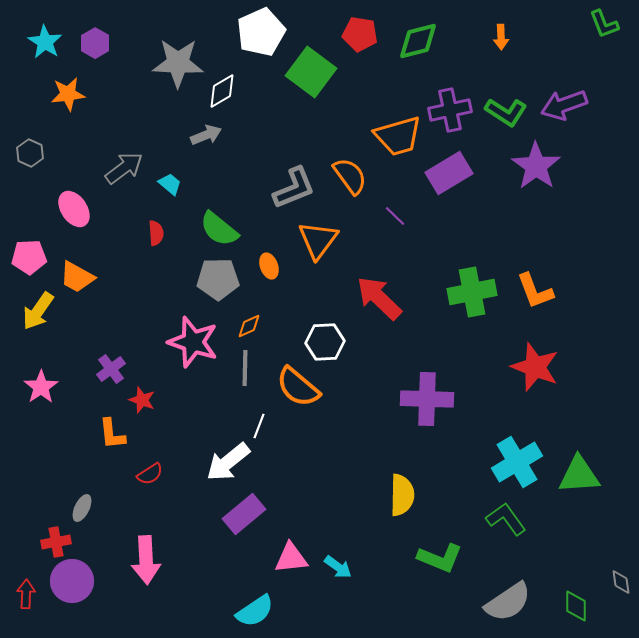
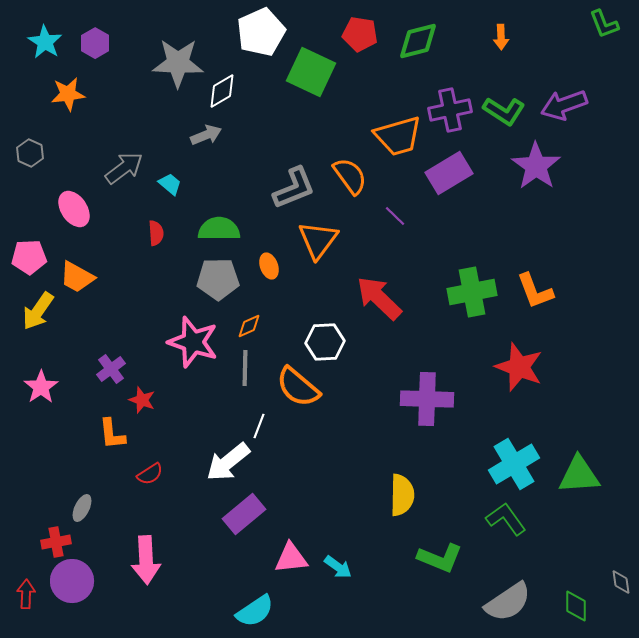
green square at (311, 72): rotated 12 degrees counterclockwise
green L-shape at (506, 112): moved 2 px left, 1 px up
green semicircle at (219, 229): rotated 141 degrees clockwise
red star at (535, 367): moved 16 px left
cyan cross at (517, 462): moved 3 px left, 2 px down
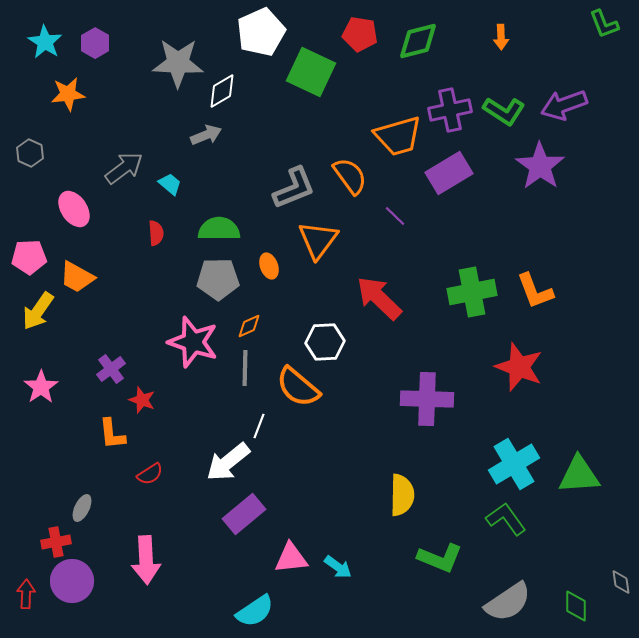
purple star at (536, 166): moved 4 px right
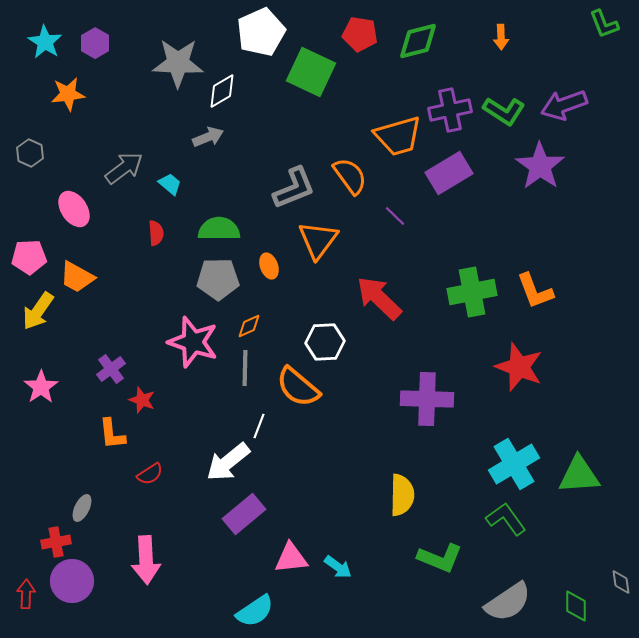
gray arrow at (206, 135): moved 2 px right, 2 px down
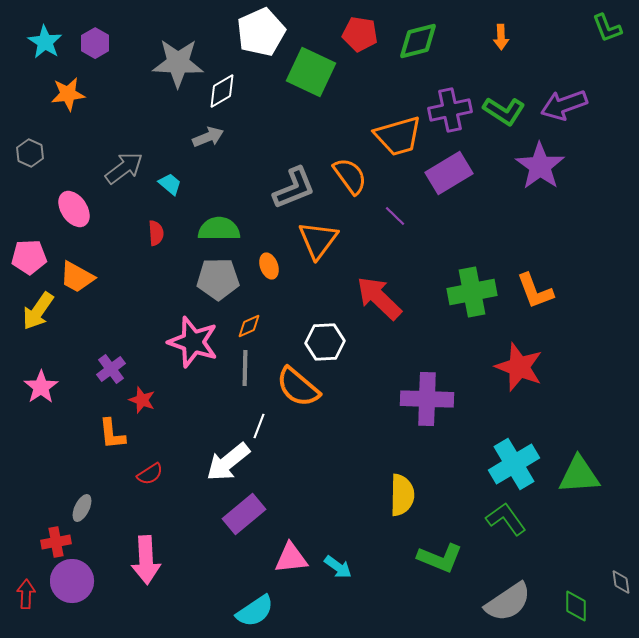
green L-shape at (604, 24): moved 3 px right, 4 px down
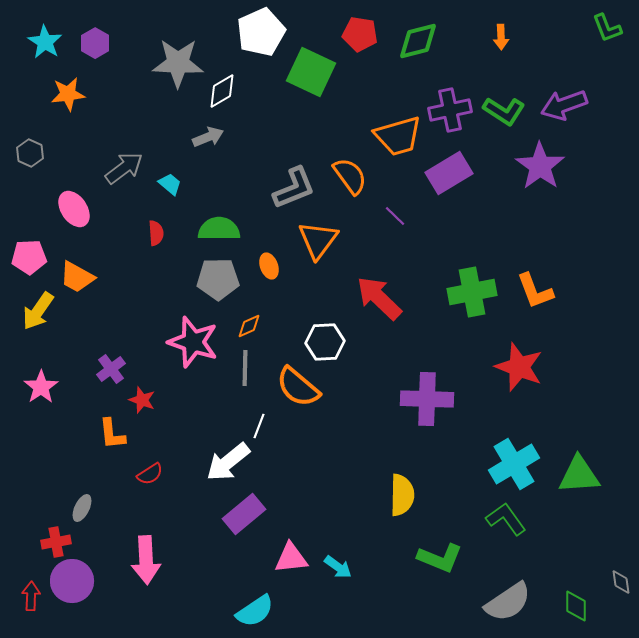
red arrow at (26, 594): moved 5 px right, 2 px down
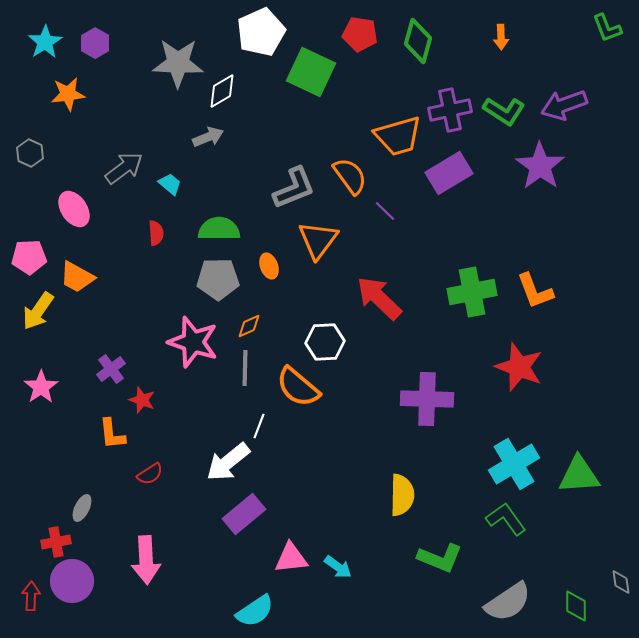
green diamond at (418, 41): rotated 60 degrees counterclockwise
cyan star at (45, 42): rotated 8 degrees clockwise
purple line at (395, 216): moved 10 px left, 5 px up
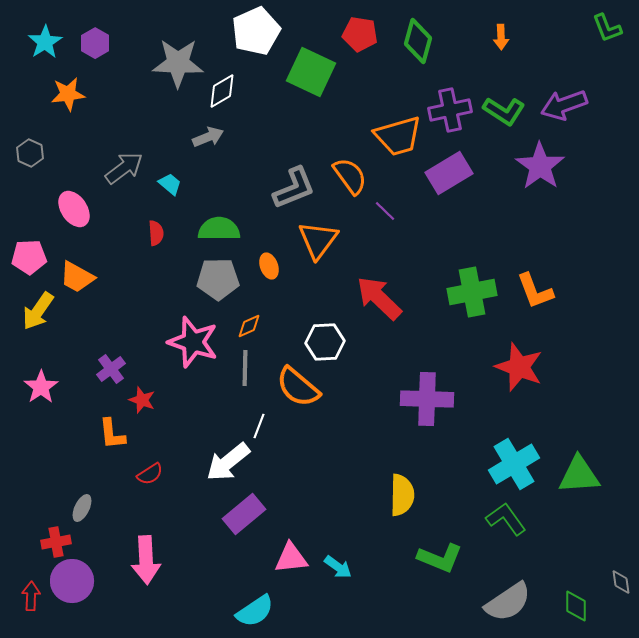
white pentagon at (261, 32): moved 5 px left, 1 px up
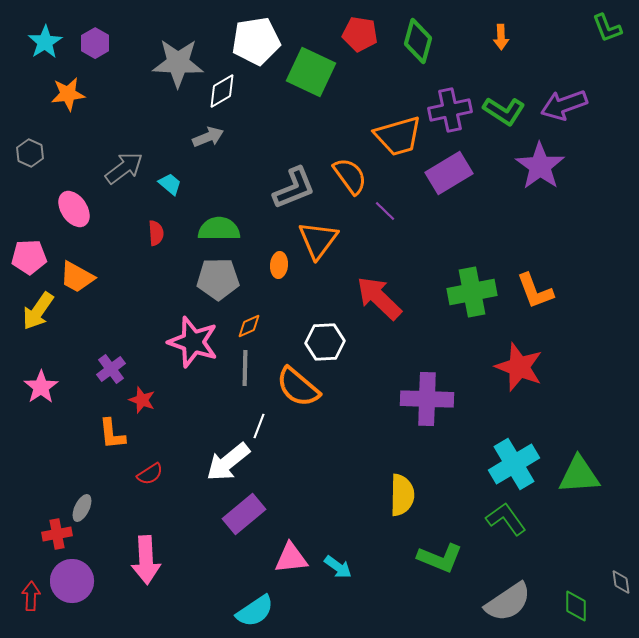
white pentagon at (256, 31): moved 10 px down; rotated 15 degrees clockwise
orange ellipse at (269, 266): moved 10 px right, 1 px up; rotated 25 degrees clockwise
red cross at (56, 542): moved 1 px right, 8 px up
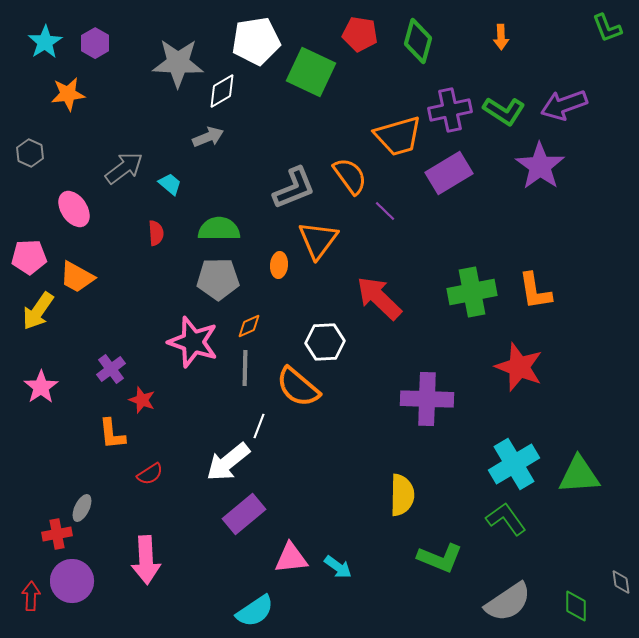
orange L-shape at (535, 291): rotated 12 degrees clockwise
